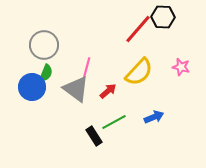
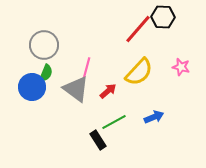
black rectangle: moved 4 px right, 4 px down
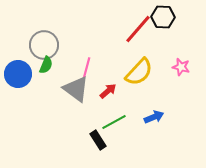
green semicircle: moved 8 px up
blue circle: moved 14 px left, 13 px up
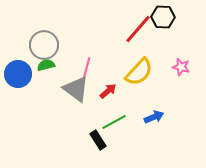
green semicircle: rotated 126 degrees counterclockwise
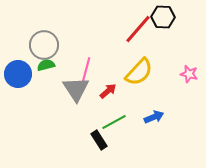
pink star: moved 8 px right, 7 px down
gray triangle: rotated 20 degrees clockwise
black rectangle: moved 1 px right
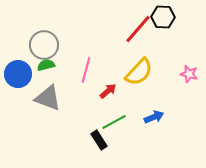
gray triangle: moved 28 px left, 9 px down; rotated 36 degrees counterclockwise
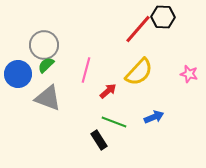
green semicircle: rotated 30 degrees counterclockwise
green line: rotated 50 degrees clockwise
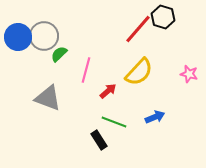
black hexagon: rotated 15 degrees clockwise
gray circle: moved 9 px up
green semicircle: moved 13 px right, 11 px up
blue circle: moved 37 px up
blue arrow: moved 1 px right
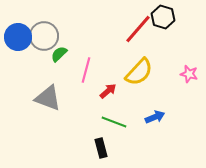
black rectangle: moved 2 px right, 8 px down; rotated 18 degrees clockwise
